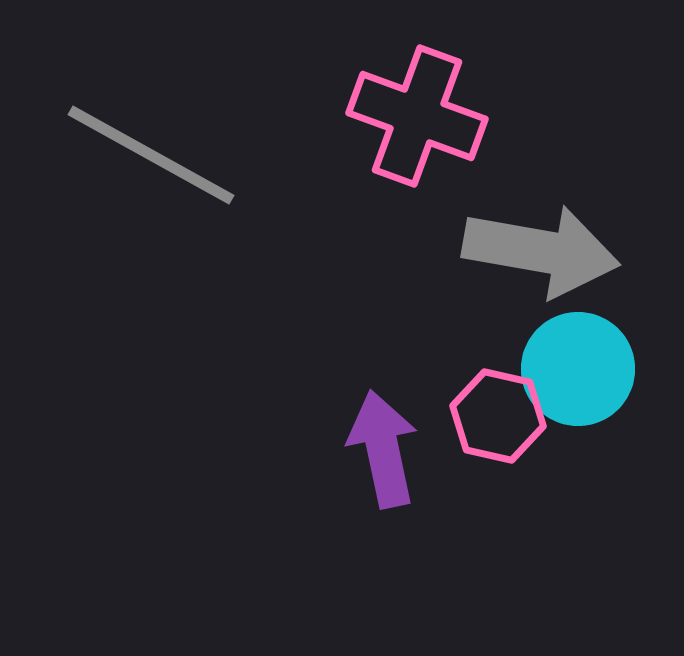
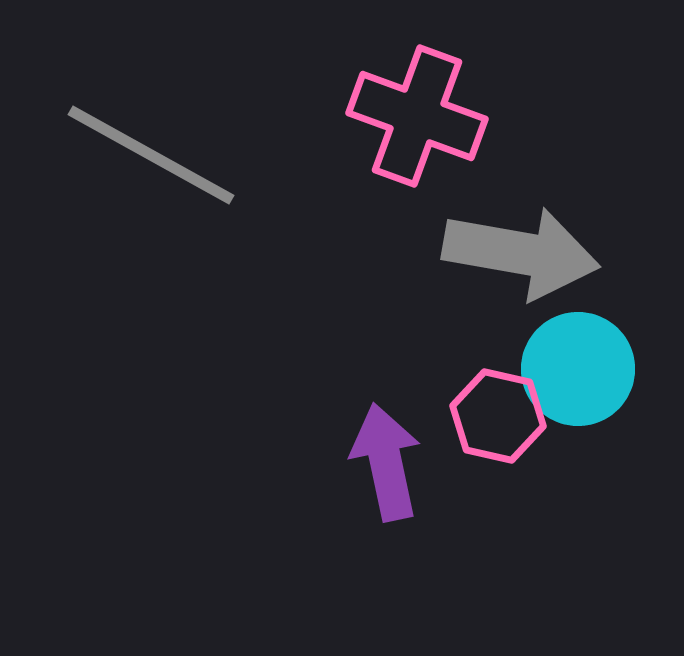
gray arrow: moved 20 px left, 2 px down
purple arrow: moved 3 px right, 13 px down
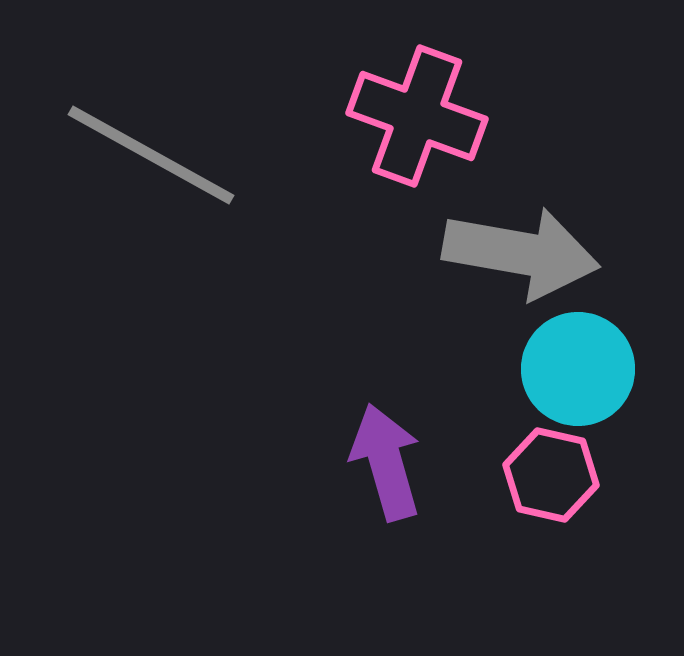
pink hexagon: moved 53 px right, 59 px down
purple arrow: rotated 4 degrees counterclockwise
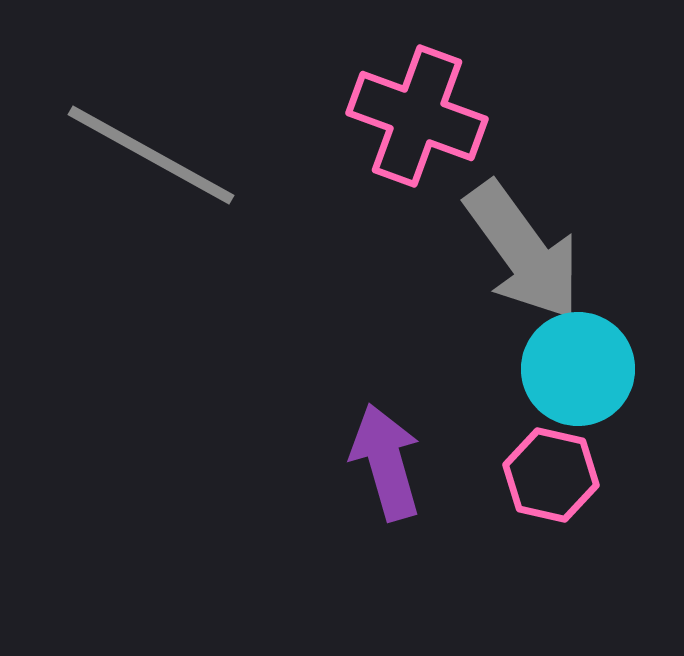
gray arrow: moved 2 px right, 2 px up; rotated 44 degrees clockwise
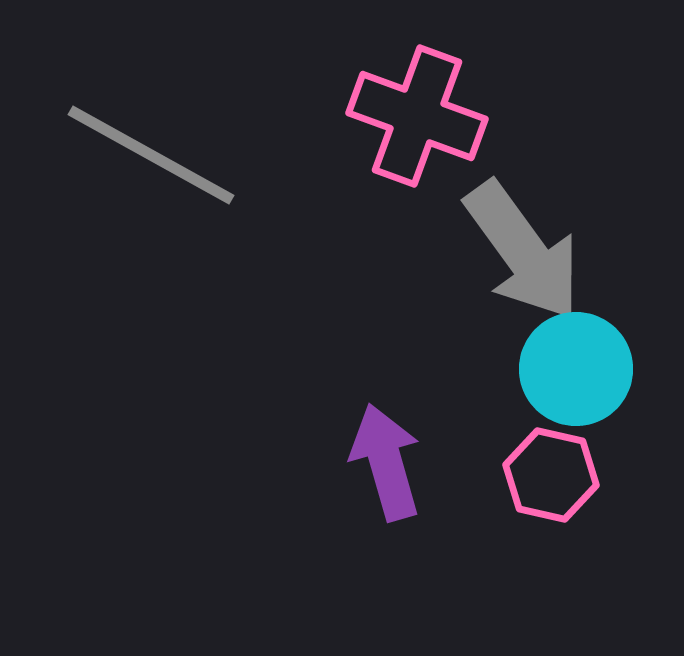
cyan circle: moved 2 px left
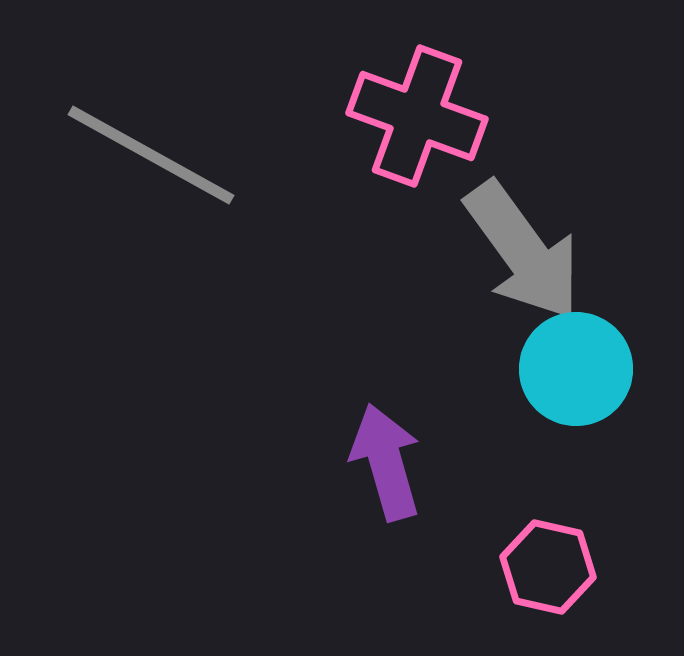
pink hexagon: moved 3 px left, 92 px down
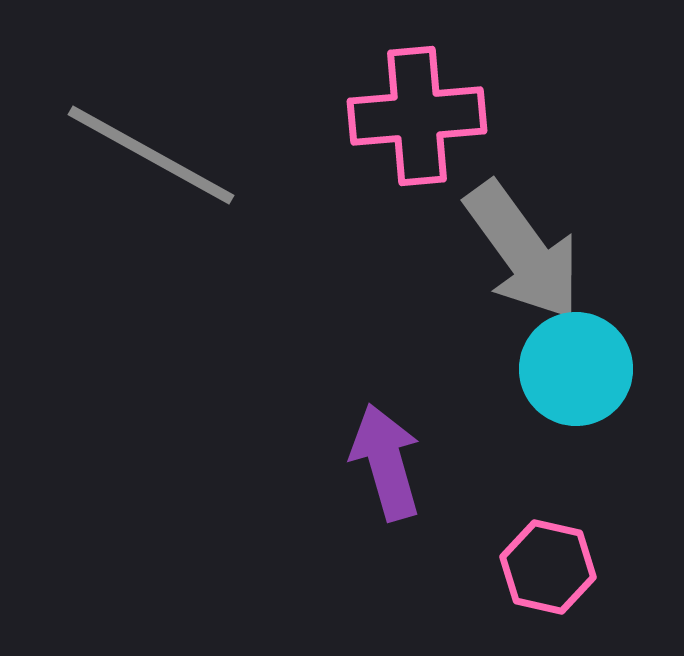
pink cross: rotated 25 degrees counterclockwise
